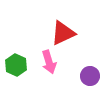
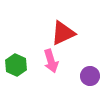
pink arrow: moved 2 px right, 1 px up
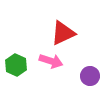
pink arrow: rotated 55 degrees counterclockwise
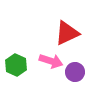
red triangle: moved 4 px right
purple circle: moved 15 px left, 4 px up
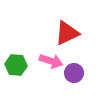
green hexagon: rotated 20 degrees counterclockwise
purple circle: moved 1 px left, 1 px down
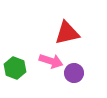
red triangle: rotated 12 degrees clockwise
green hexagon: moved 1 px left, 3 px down; rotated 15 degrees clockwise
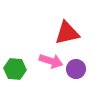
green hexagon: moved 1 px down; rotated 15 degrees counterclockwise
purple circle: moved 2 px right, 4 px up
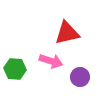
purple circle: moved 4 px right, 8 px down
